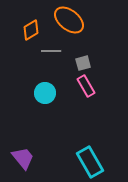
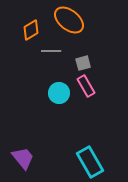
cyan circle: moved 14 px right
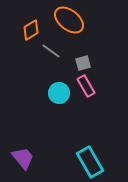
gray line: rotated 36 degrees clockwise
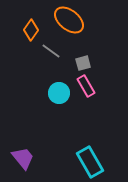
orange diamond: rotated 25 degrees counterclockwise
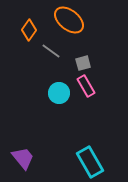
orange diamond: moved 2 px left
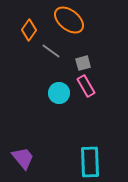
cyan rectangle: rotated 28 degrees clockwise
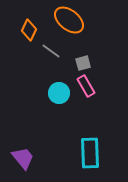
orange diamond: rotated 10 degrees counterclockwise
cyan rectangle: moved 9 px up
